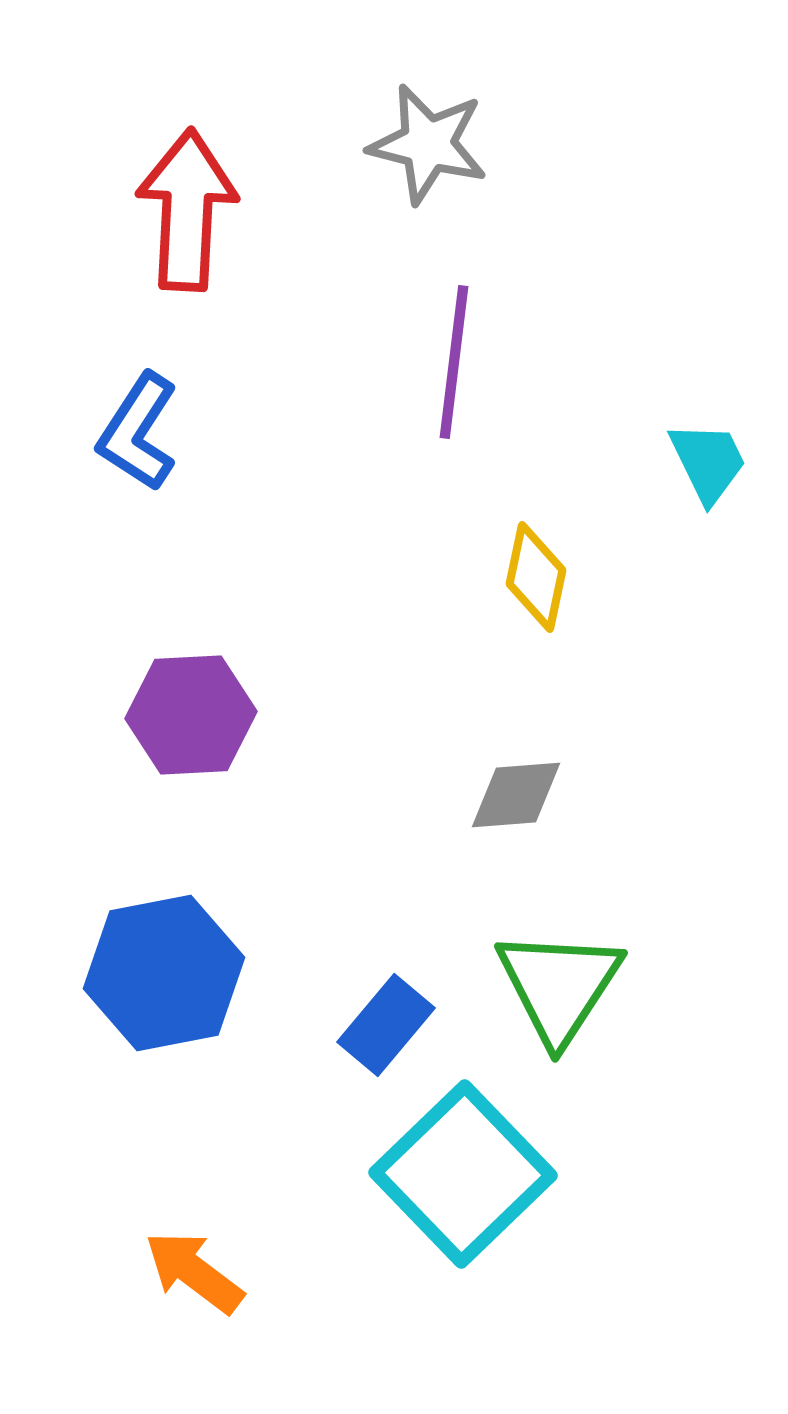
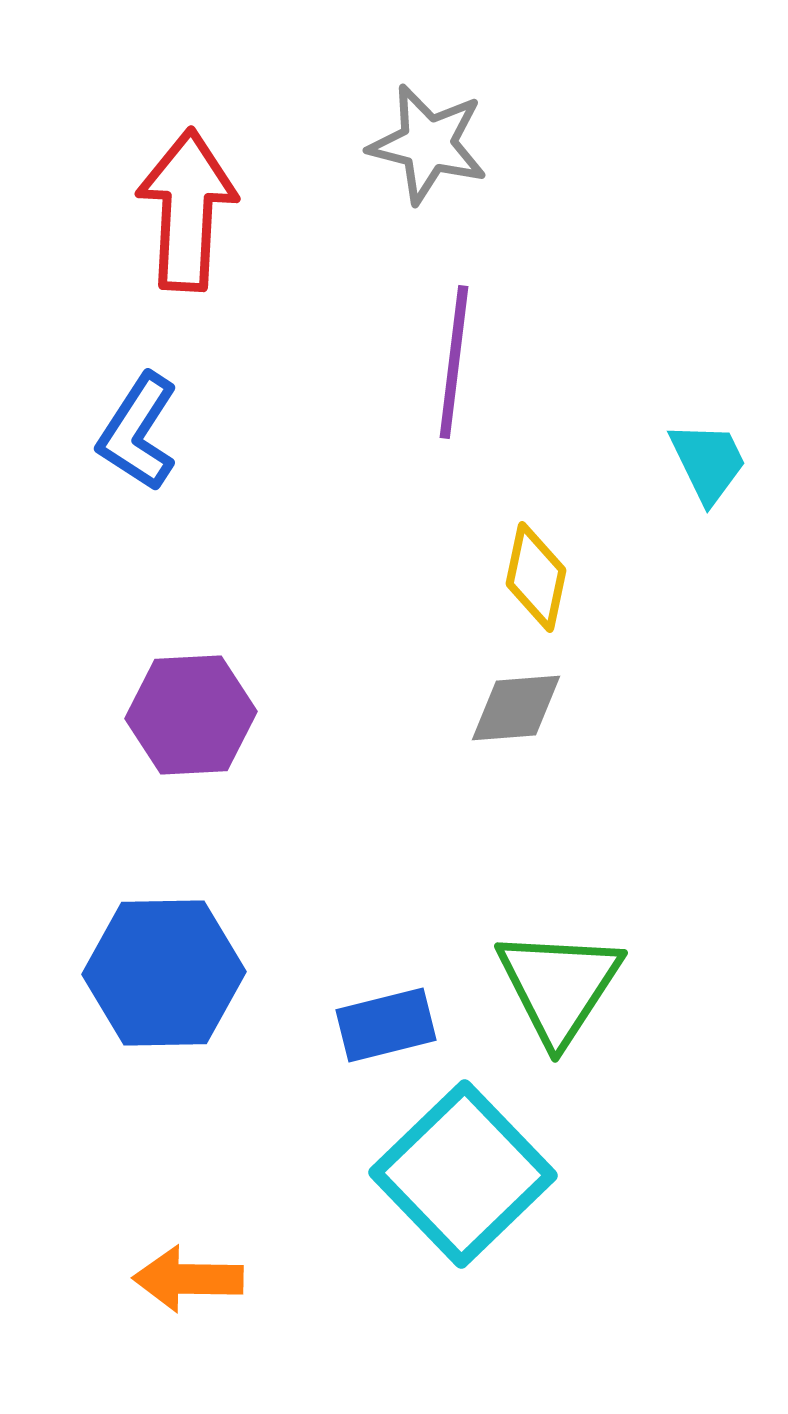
gray diamond: moved 87 px up
blue hexagon: rotated 10 degrees clockwise
blue rectangle: rotated 36 degrees clockwise
orange arrow: moved 6 px left, 7 px down; rotated 36 degrees counterclockwise
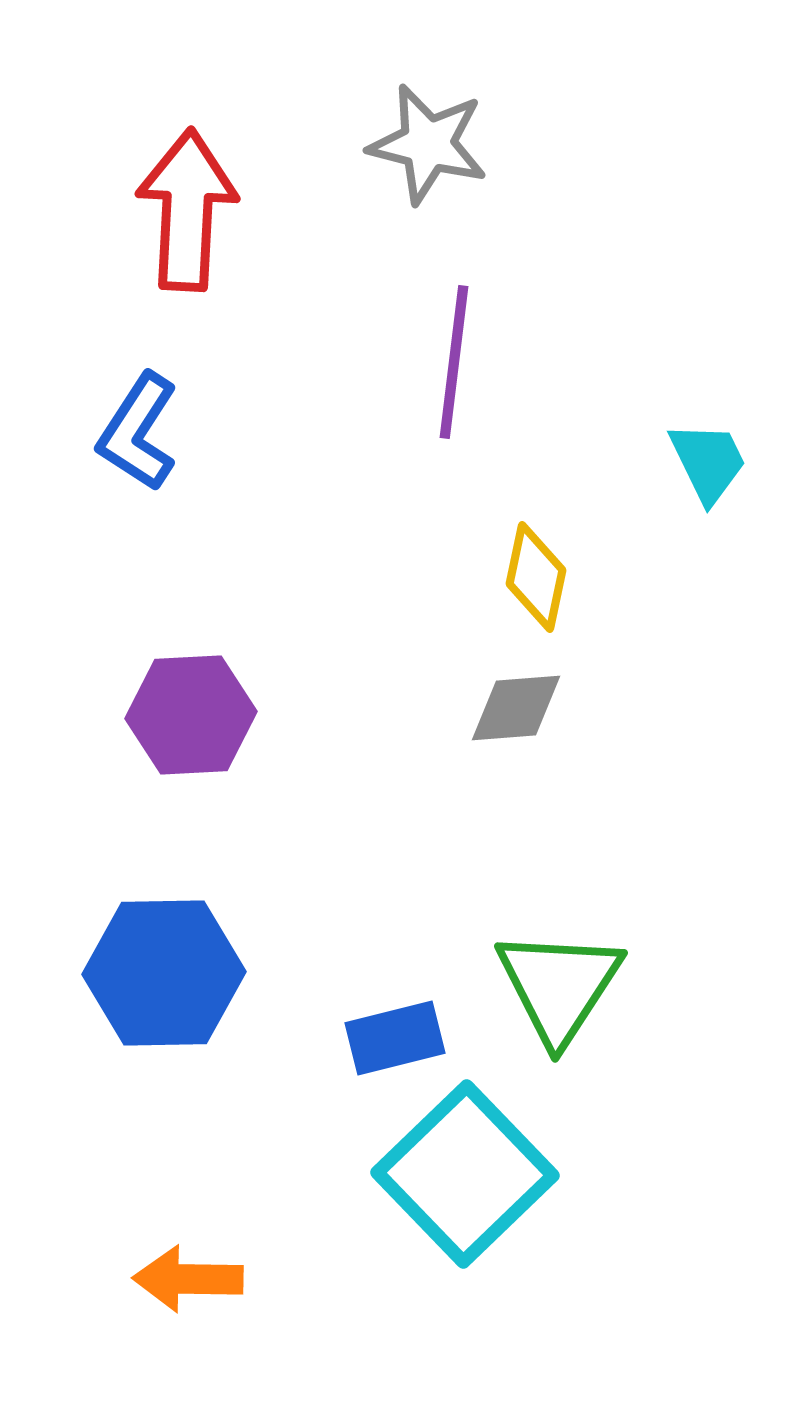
blue rectangle: moved 9 px right, 13 px down
cyan square: moved 2 px right
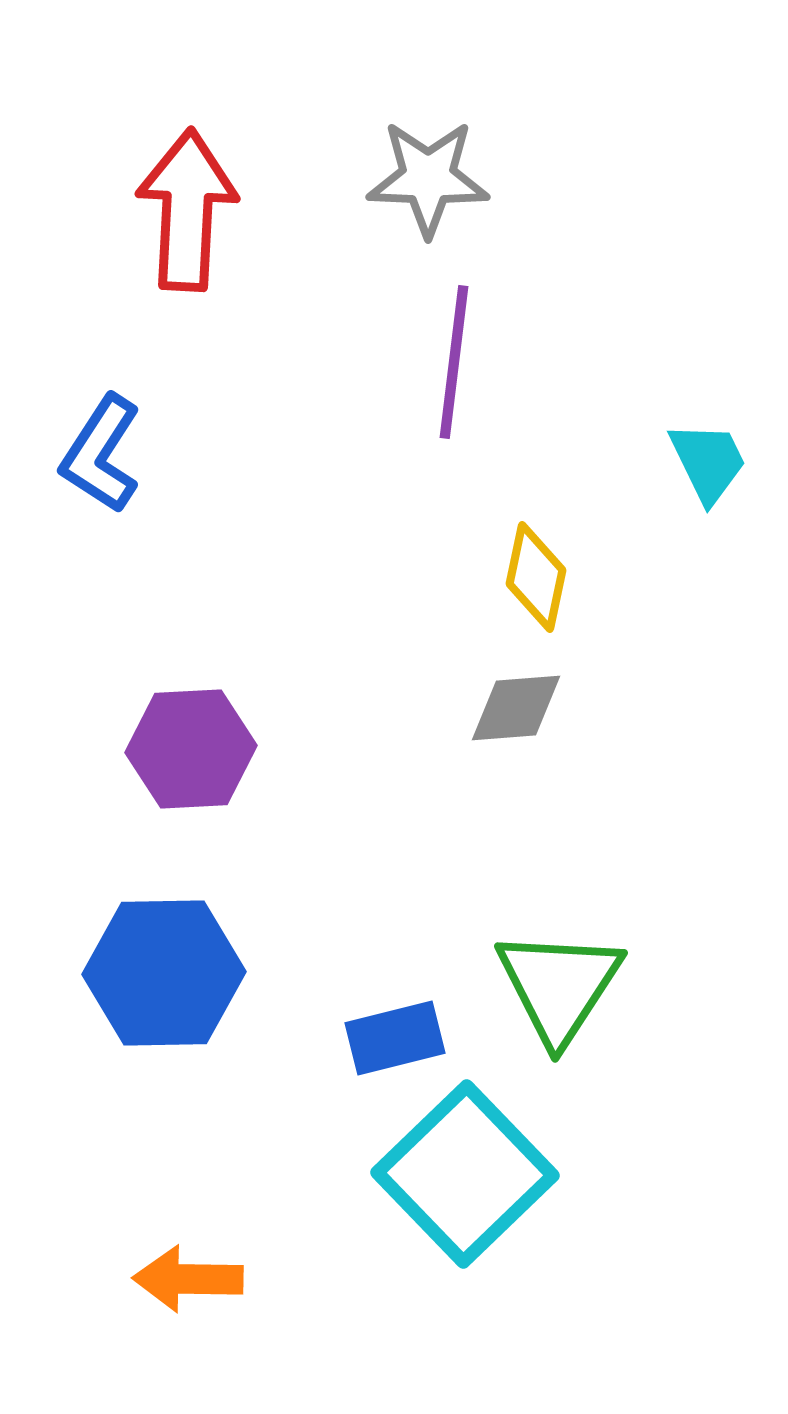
gray star: moved 34 px down; rotated 12 degrees counterclockwise
blue L-shape: moved 37 px left, 22 px down
purple hexagon: moved 34 px down
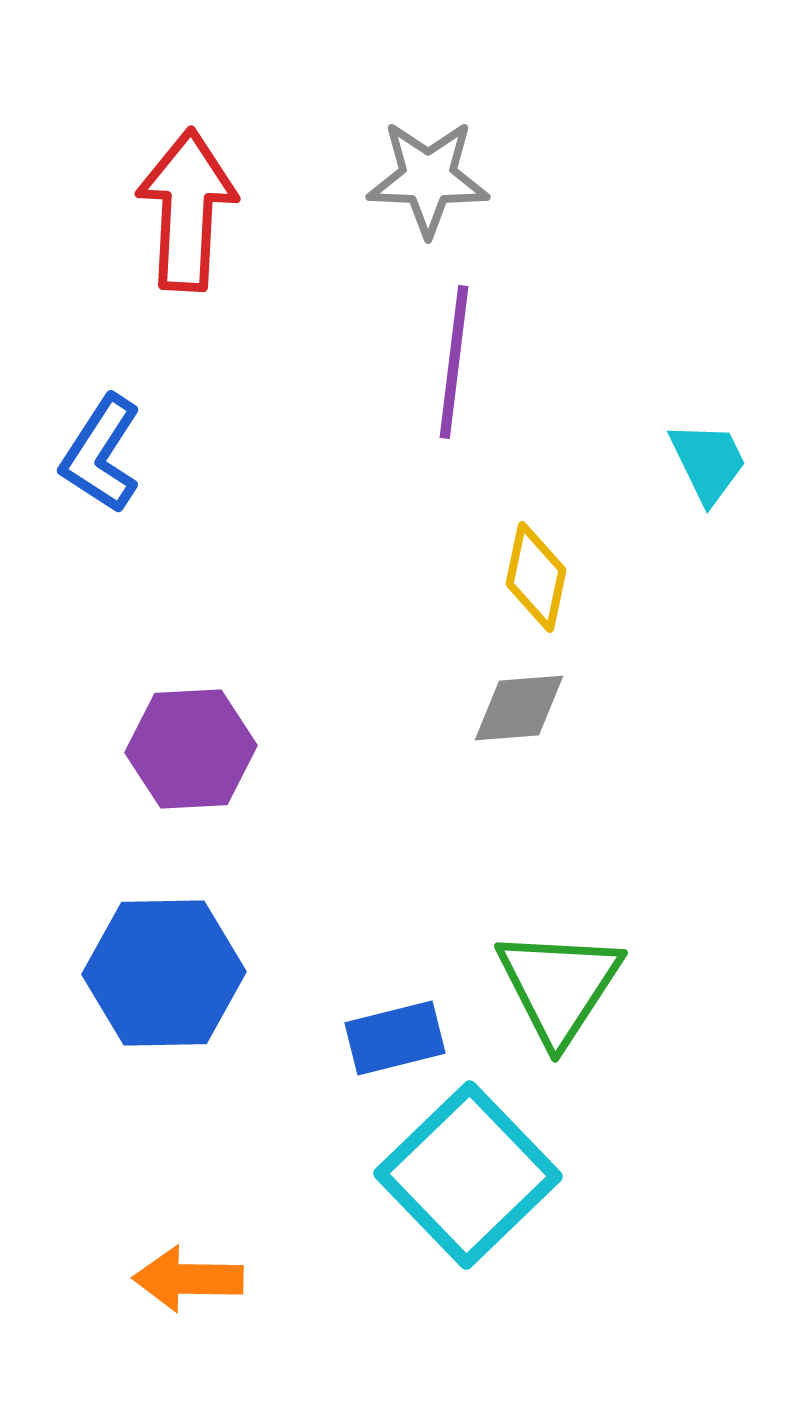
gray diamond: moved 3 px right
cyan square: moved 3 px right, 1 px down
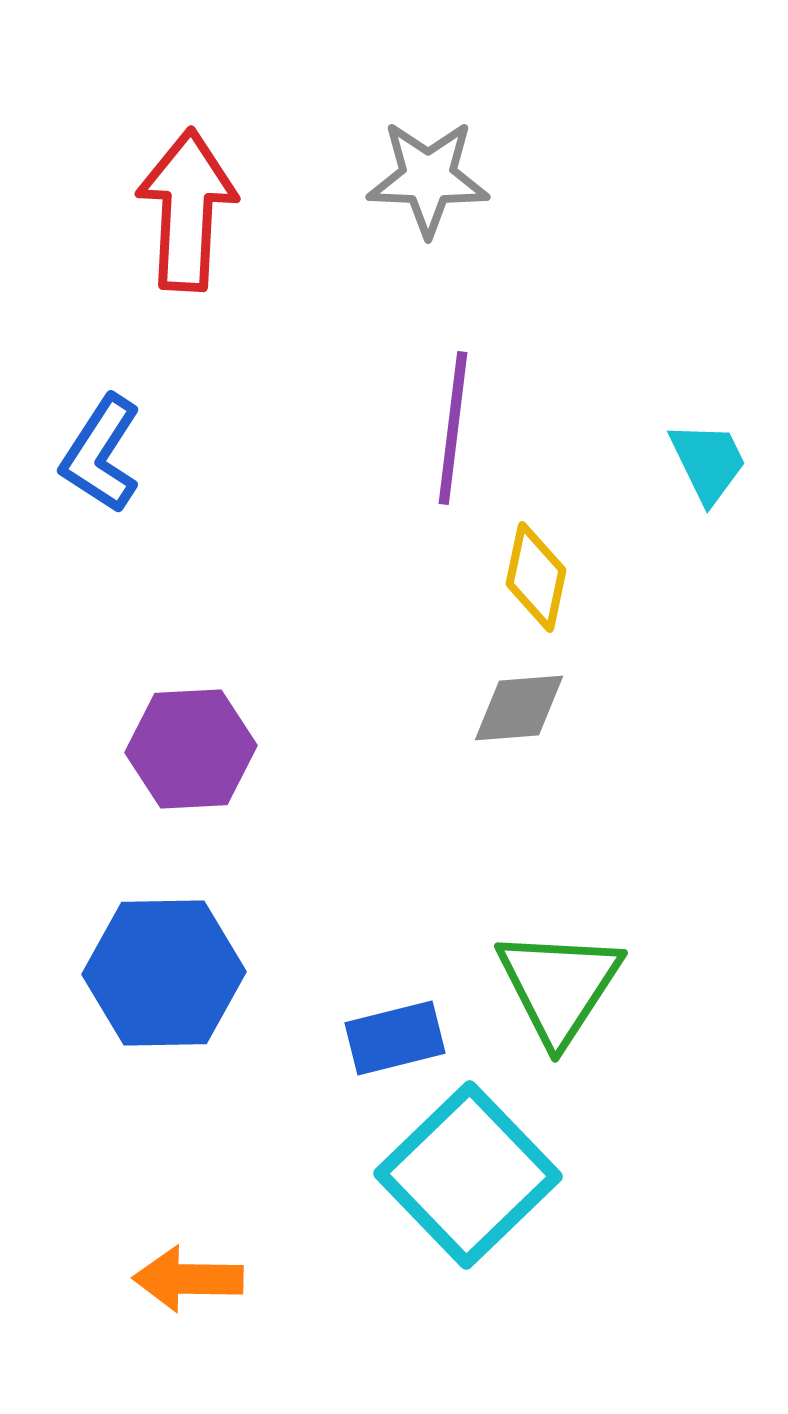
purple line: moved 1 px left, 66 px down
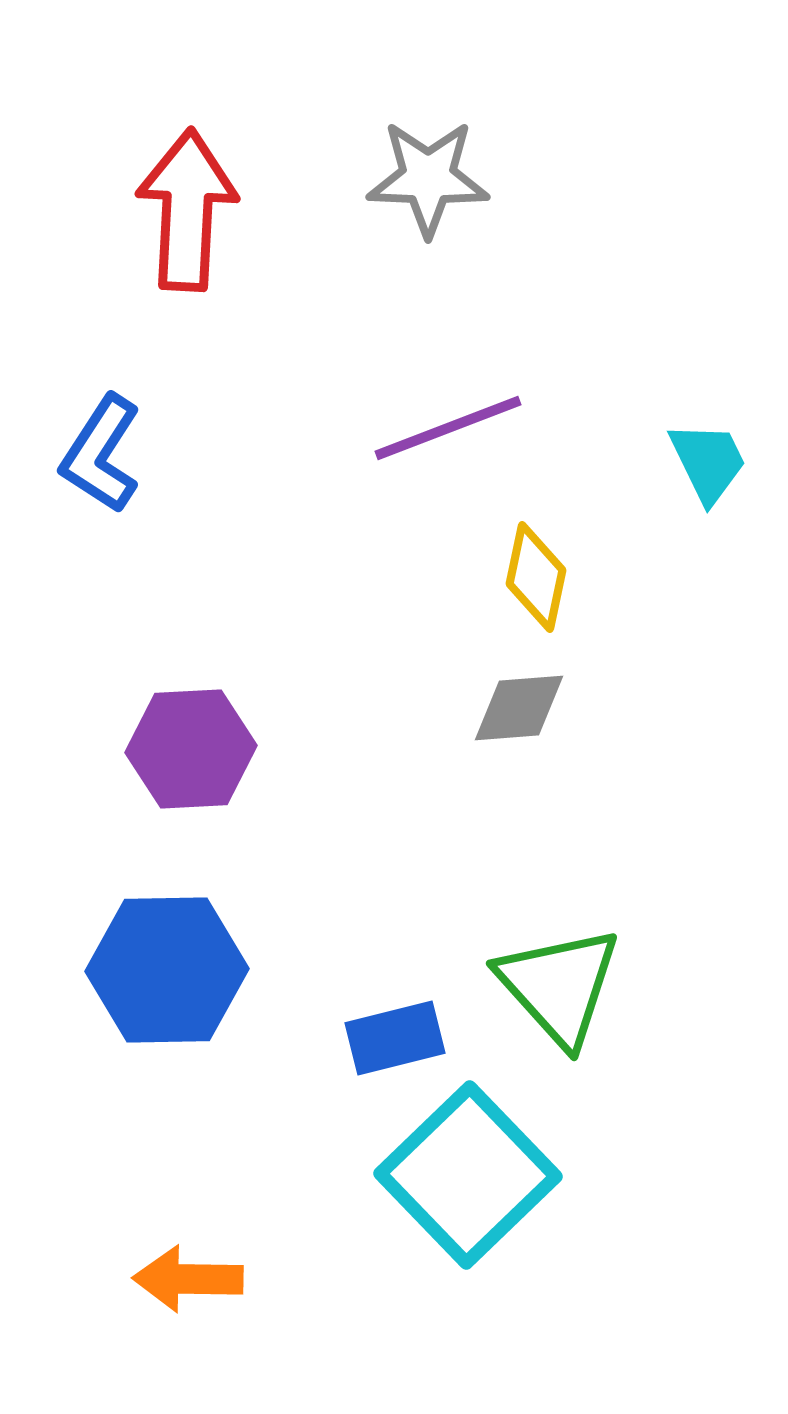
purple line: moved 5 px left; rotated 62 degrees clockwise
blue hexagon: moved 3 px right, 3 px up
green triangle: rotated 15 degrees counterclockwise
